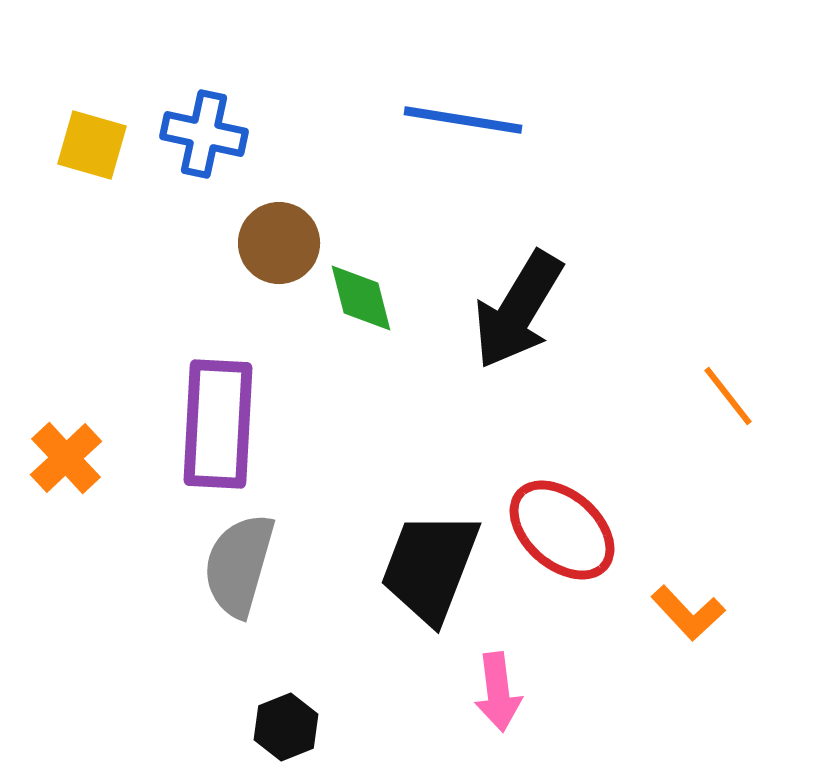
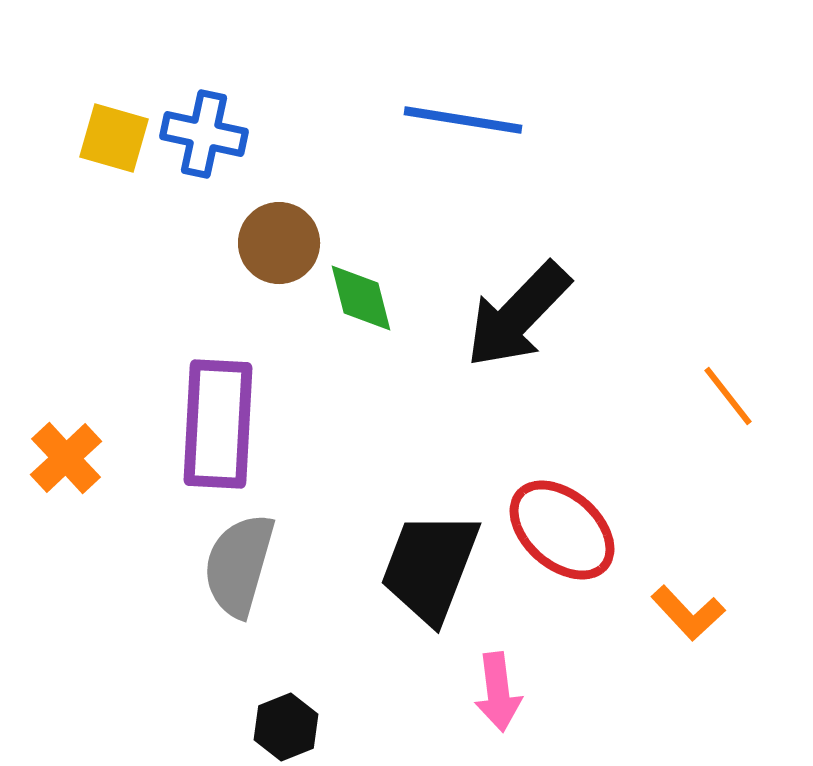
yellow square: moved 22 px right, 7 px up
black arrow: moved 5 px down; rotated 13 degrees clockwise
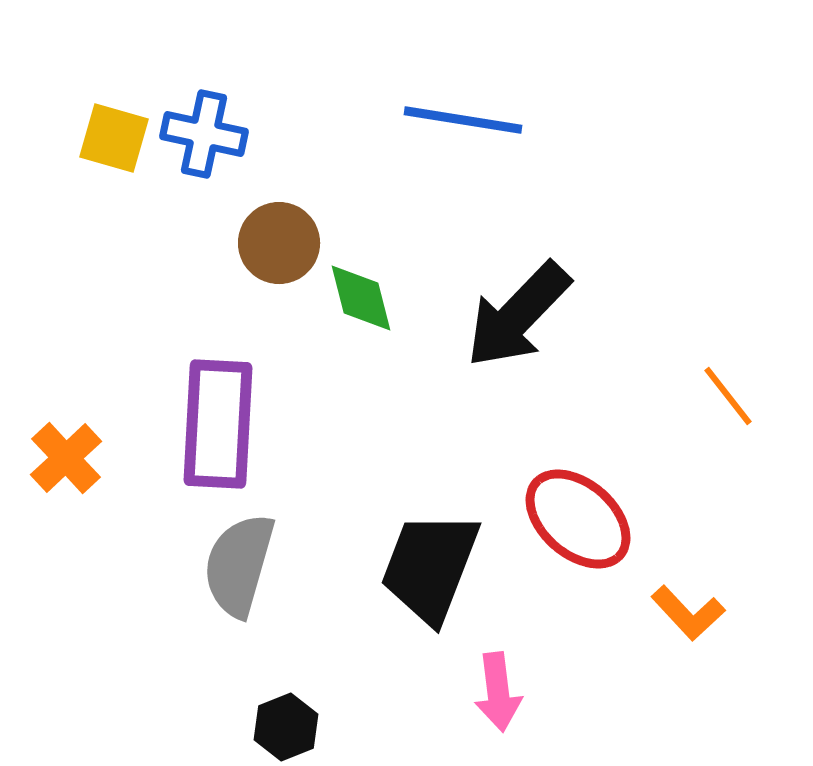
red ellipse: moved 16 px right, 11 px up
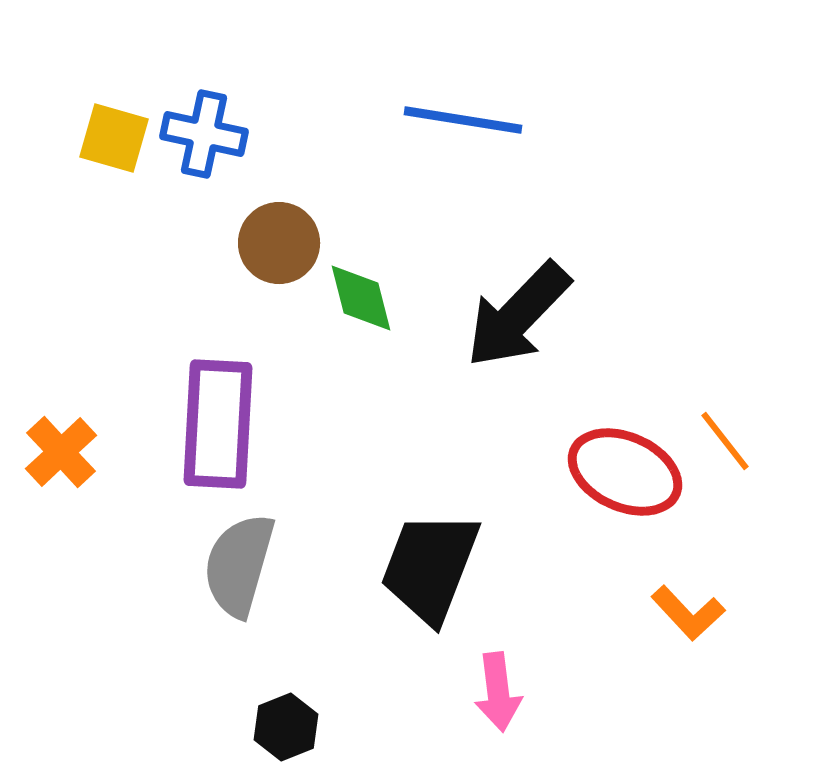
orange line: moved 3 px left, 45 px down
orange cross: moved 5 px left, 6 px up
red ellipse: moved 47 px right, 47 px up; rotated 17 degrees counterclockwise
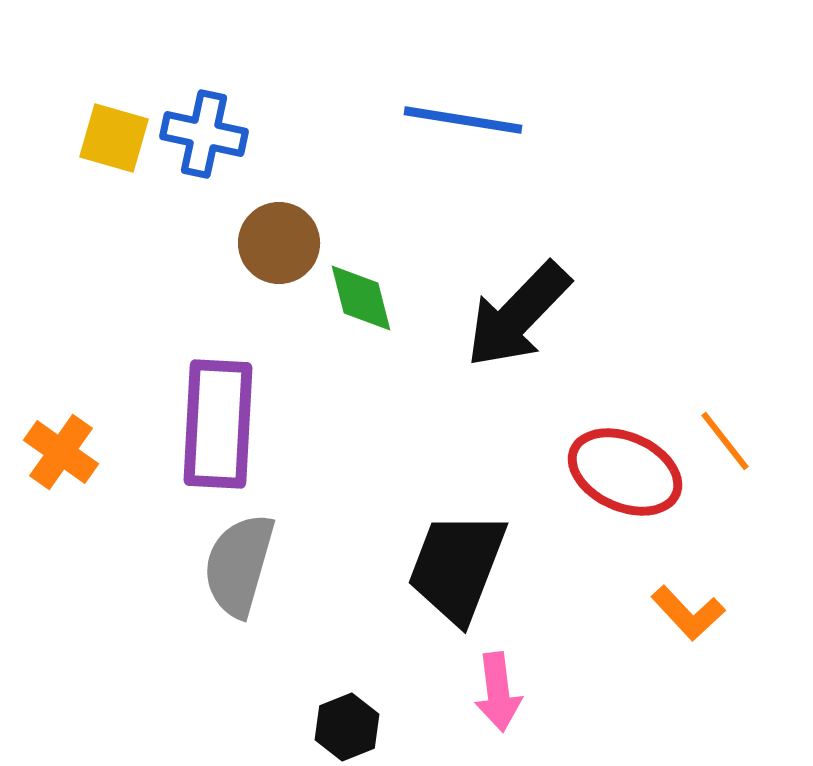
orange cross: rotated 12 degrees counterclockwise
black trapezoid: moved 27 px right
black hexagon: moved 61 px right
